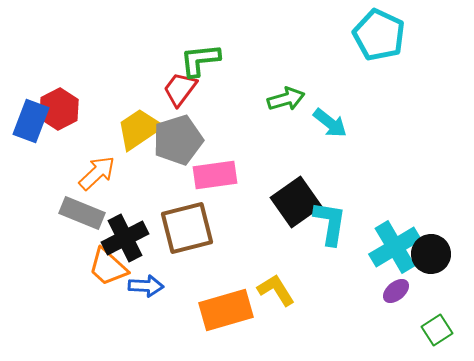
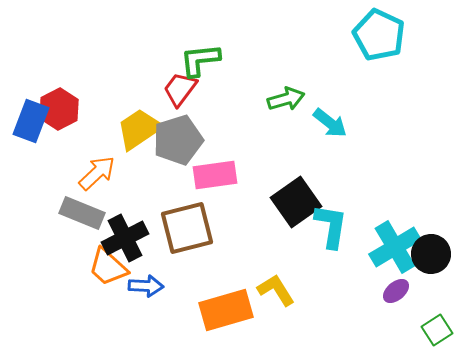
cyan L-shape: moved 1 px right, 3 px down
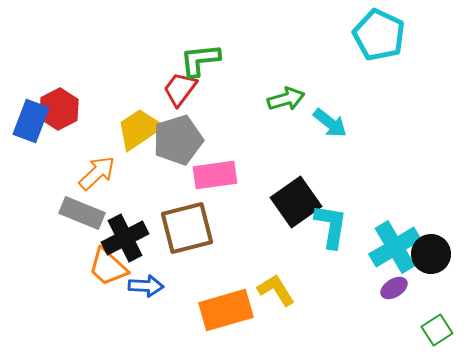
purple ellipse: moved 2 px left, 3 px up; rotated 8 degrees clockwise
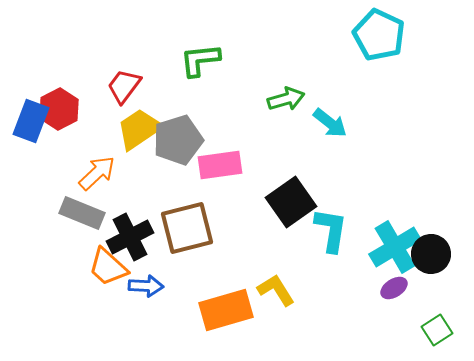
red trapezoid: moved 56 px left, 3 px up
pink rectangle: moved 5 px right, 10 px up
black square: moved 5 px left
cyan L-shape: moved 4 px down
black cross: moved 5 px right, 1 px up
